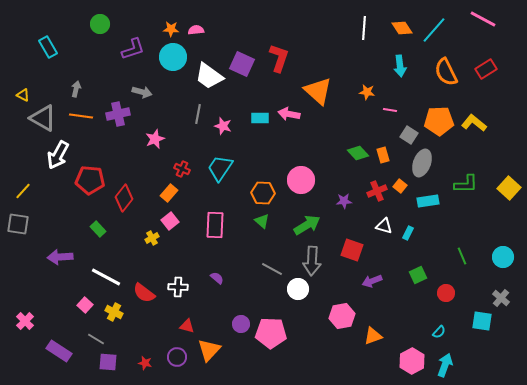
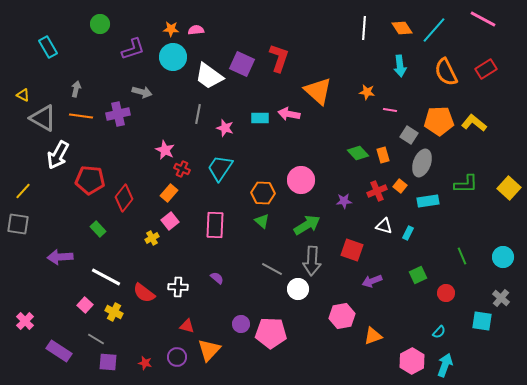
pink star at (223, 126): moved 2 px right, 2 px down
pink star at (155, 139): moved 10 px right, 11 px down; rotated 24 degrees counterclockwise
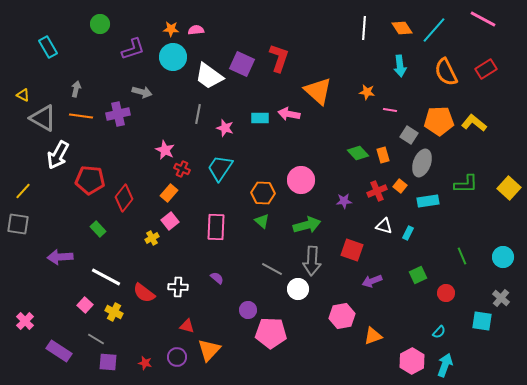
pink rectangle at (215, 225): moved 1 px right, 2 px down
green arrow at (307, 225): rotated 16 degrees clockwise
purple circle at (241, 324): moved 7 px right, 14 px up
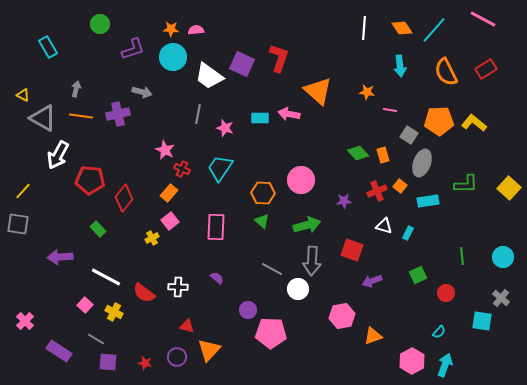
green line at (462, 256): rotated 18 degrees clockwise
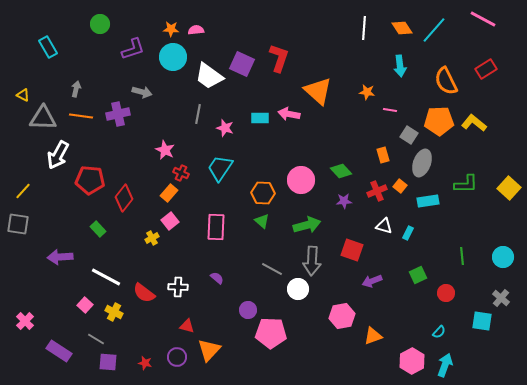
orange semicircle at (446, 72): moved 9 px down
gray triangle at (43, 118): rotated 28 degrees counterclockwise
green diamond at (358, 153): moved 17 px left, 18 px down
red cross at (182, 169): moved 1 px left, 4 px down
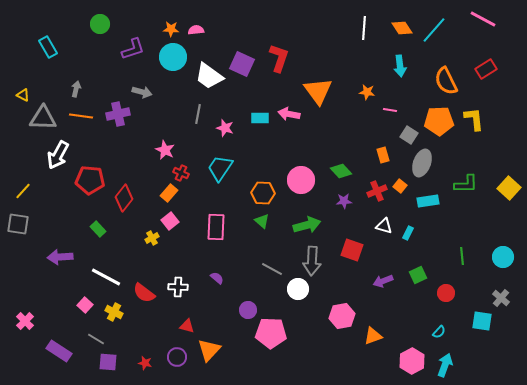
orange triangle at (318, 91): rotated 12 degrees clockwise
yellow L-shape at (474, 123): moved 4 px up; rotated 45 degrees clockwise
purple arrow at (372, 281): moved 11 px right
